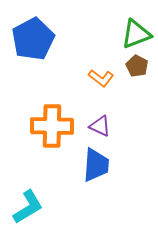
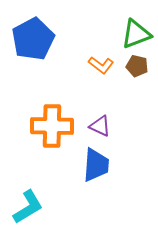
brown pentagon: rotated 15 degrees counterclockwise
orange L-shape: moved 13 px up
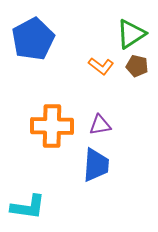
green triangle: moved 5 px left; rotated 12 degrees counterclockwise
orange L-shape: moved 1 px down
purple triangle: moved 1 px up; rotated 35 degrees counterclockwise
cyan L-shape: rotated 39 degrees clockwise
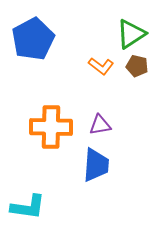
orange cross: moved 1 px left, 1 px down
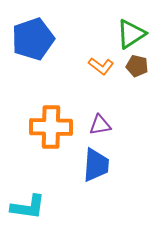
blue pentagon: rotated 9 degrees clockwise
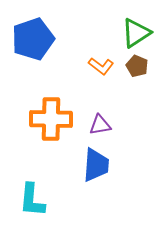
green triangle: moved 5 px right, 1 px up
brown pentagon: rotated 10 degrees clockwise
orange cross: moved 8 px up
cyan L-shape: moved 4 px right, 7 px up; rotated 87 degrees clockwise
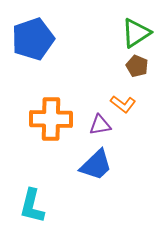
orange L-shape: moved 22 px right, 38 px down
blue trapezoid: rotated 42 degrees clockwise
cyan L-shape: moved 6 px down; rotated 9 degrees clockwise
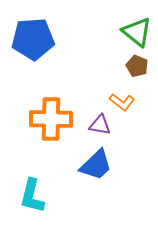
green triangle: moved 1 px right, 1 px up; rotated 48 degrees counterclockwise
blue pentagon: rotated 15 degrees clockwise
orange L-shape: moved 1 px left, 2 px up
purple triangle: rotated 20 degrees clockwise
cyan L-shape: moved 10 px up
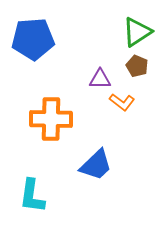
green triangle: rotated 48 degrees clockwise
purple triangle: moved 46 px up; rotated 10 degrees counterclockwise
cyan L-shape: rotated 6 degrees counterclockwise
